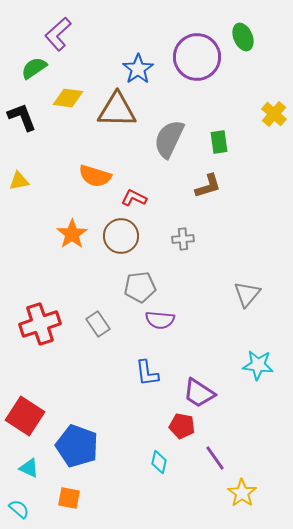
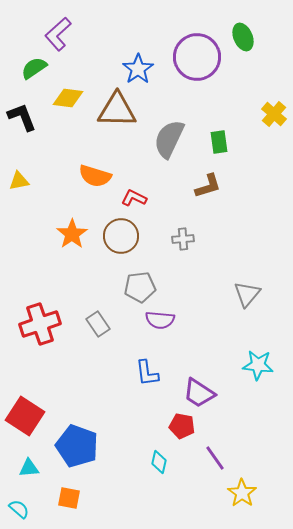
cyan triangle: rotated 30 degrees counterclockwise
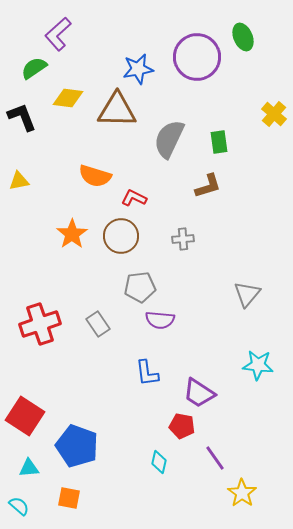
blue star: rotated 24 degrees clockwise
cyan semicircle: moved 3 px up
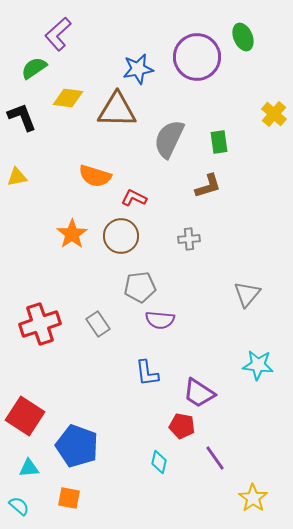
yellow triangle: moved 2 px left, 4 px up
gray cross: moved 6 px right
yellow star: moved 11 px right, 5 px down
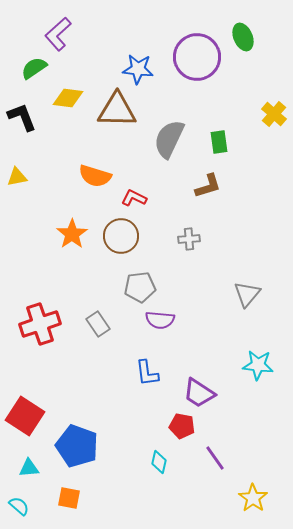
blue star: rotated 16 degrees clockwise
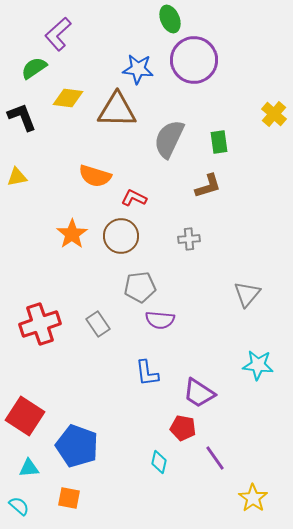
green ellipse: moved 73 px left, 18 px up
purple circle: moved 3 px left, 3 px down
red pentagon: moved 1 px right, 2 px down
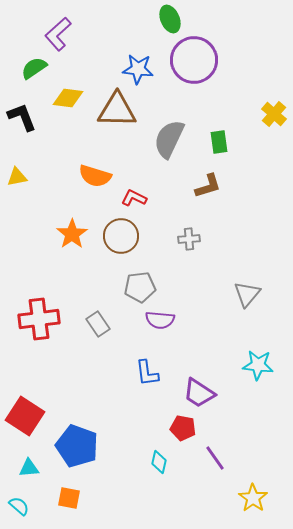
red cross: moved 1 px left, 5 px up; rotated 12 degrees clockwise
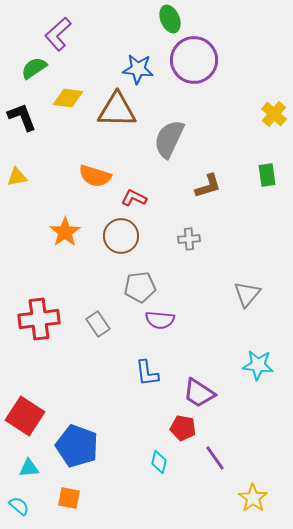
green rectangle: moved 48 px right, 33 px down
orange star: moved 7 px left, 2 px up
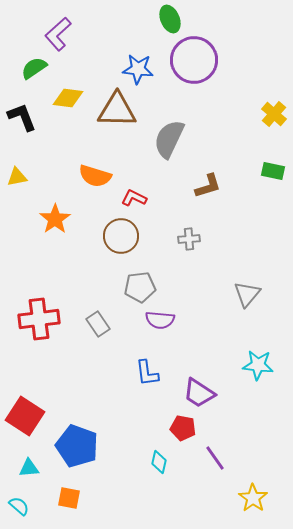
green rectangle: moved 6 px right, 4 px up; rotated 70 degrees counterclockwise
orange star: moved 10 px left, 13 px up
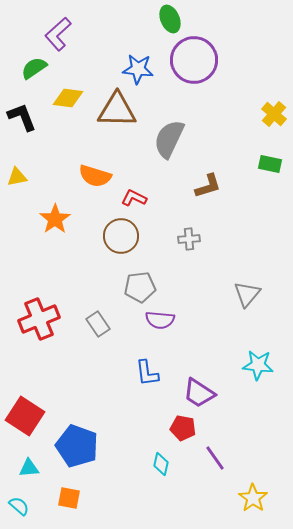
green rectangle: moved 3 px left, 7 px up
red cross: rotated 15 degrees counterclockwise
cyan diamond: moved 2 px right, 2 px down
